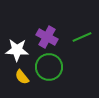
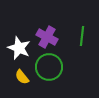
green line: moved 1 px up; rotated 60 degrees counterclockwise
white star: moved 2 px right, 2 px up; rotated 20 degrees clockwise
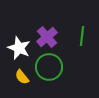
purple cross: rotated 20 degrees clockwise
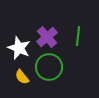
green line: moved 4 px left
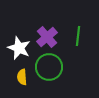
yellow semicircle: rotated 35 degrees clockwise
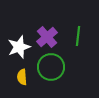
white star: moved 1 px up; rotated 30 degrees clockwise
green circle: moved 2 px right
